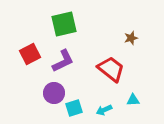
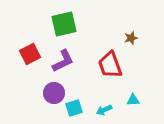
red trapezoid: moved 1 px left, 4 px up; rotated 148 degrees counterclockwise
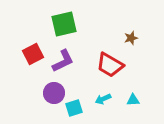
red square: moved 3 px right
red trapezoid: rotated 40 degrees counterclockwise
cyan arrow: moved 1 px left, 11 px up
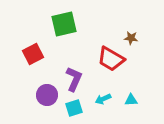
brown star: rotated 24 degrees clockwise
purple L-shape: moved 11 px right, 18 px down; rotated 40 degrees counterclockwise
red trapezoid: moved 1 px right, 6 px up
purple circle: moved 7 px left, 2 px down
cyan triangle: moved 2 px left
